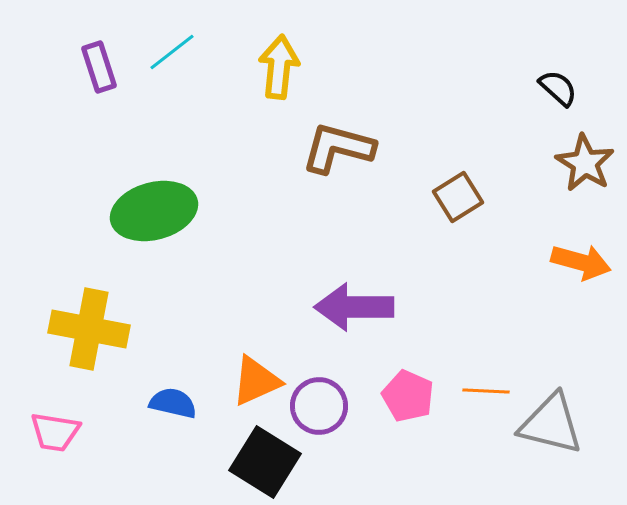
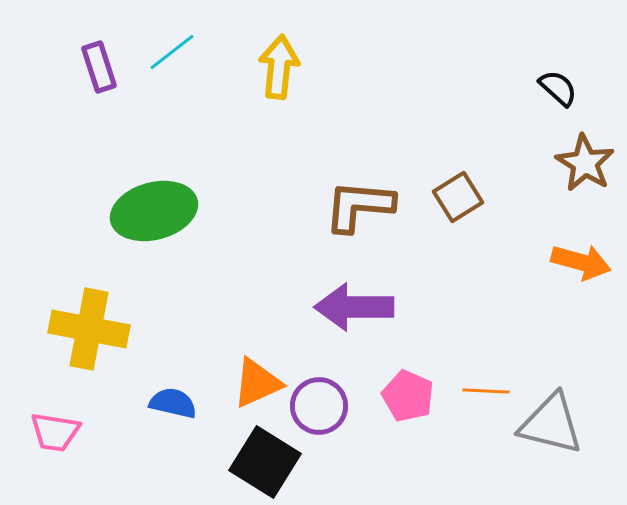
brown L-shape: moved 21 px right, 58 px down; rotated 10 degrees counterclockwise
orange triangle: moved 1 px right, 2 px down
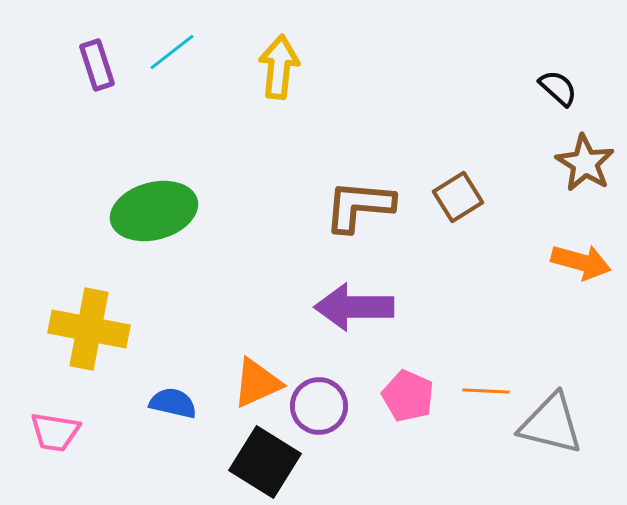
purple rectangle: moved 2 px left, 2 px up
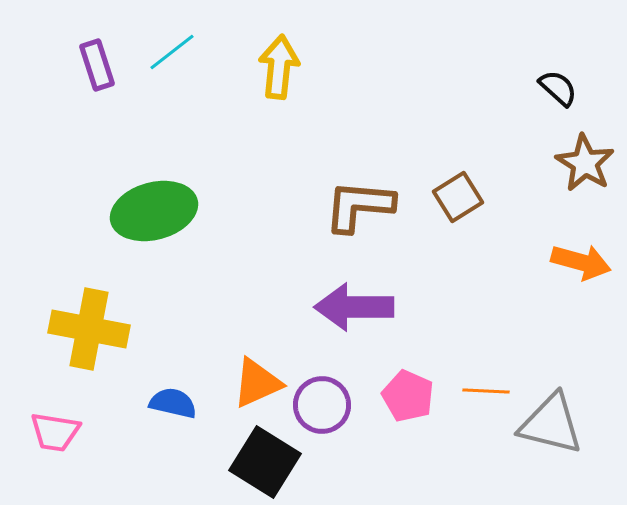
purple circle: moved 3 px right, 1 px up
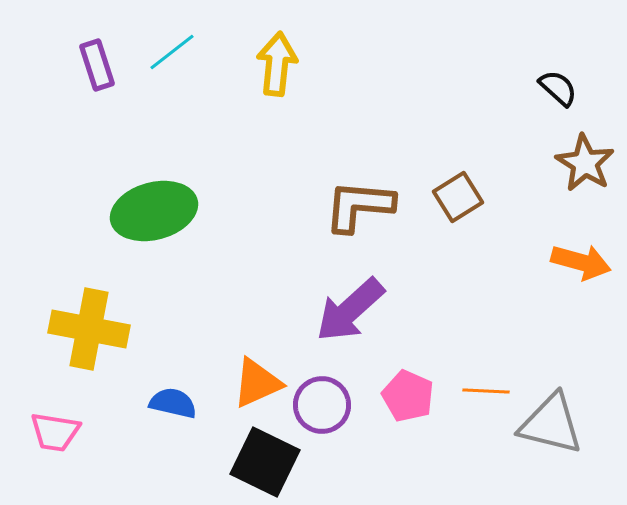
yellow arrow: moved 2 px left, 3 px up
purple arrow: moved 4 px left, 3 px down; rotated 42 degrees counterclockwise
black square: rotated 6 degrees counterclockwise
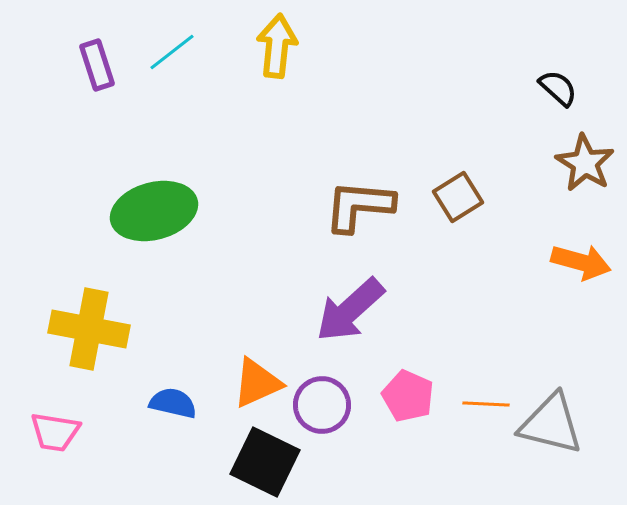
yellow arrow: moved 18 px up
orange line: moved 13 px down
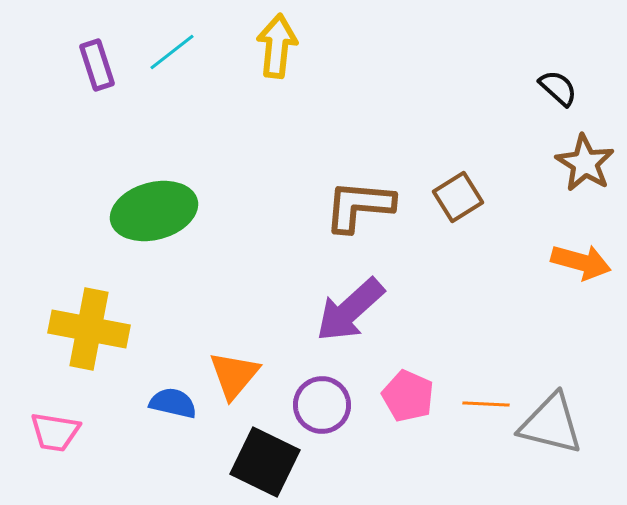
orange triangle: moved 23 px left, 8 px up; rotated 26 degrees counterclockwise
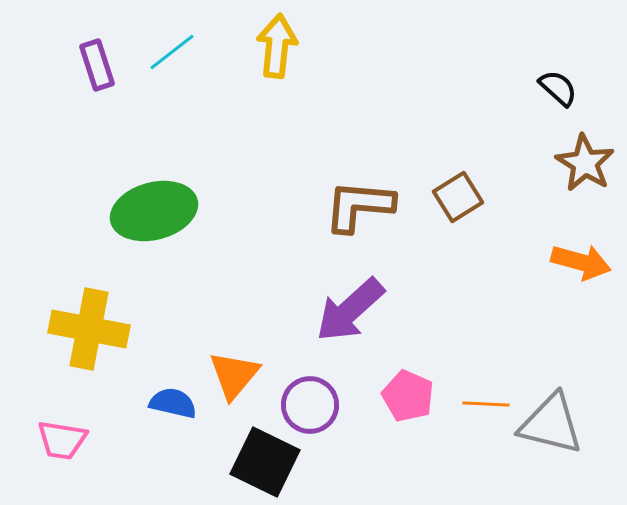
purple circle: moved 12 px left
pink trapezoid: moved 7 px right, 8 px down
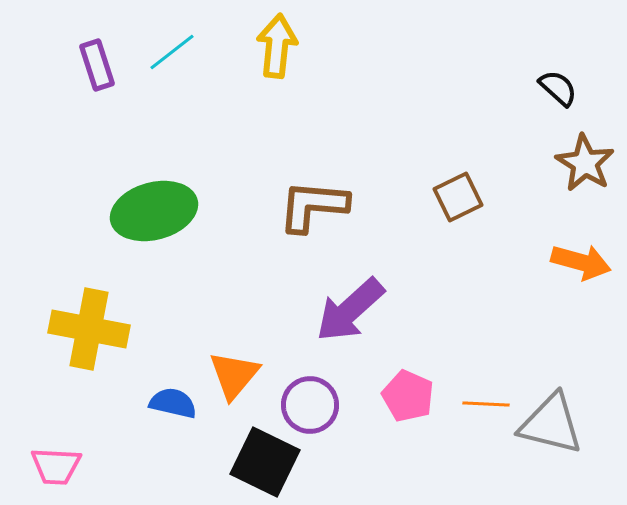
brown square: rotated 6 degrees clockwise
brown L-shape: moved 46 px left
pink trapezoid: moved 6 px left, 26 px down; rotated 6 degrees counterclockwise
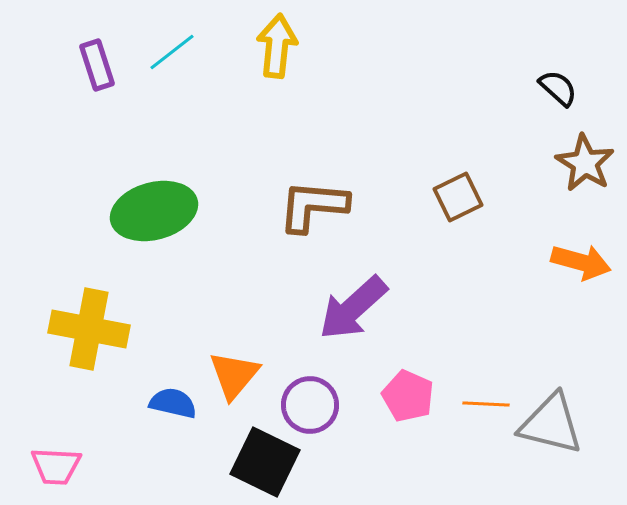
purple arrow: moved 3 px right, 2 px up
